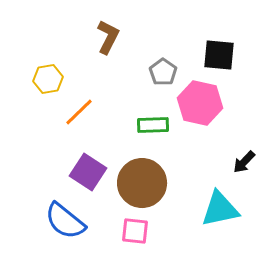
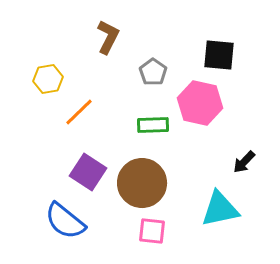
gray pentagon: moved 10 px left
pink square: moved 17 px right
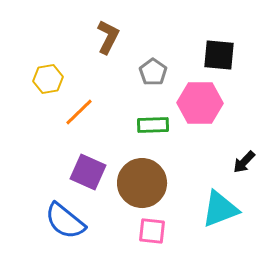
pink hexagon: rotated 12 degrees counterclockwise
purple square: rotated 9 degrees counterclockwise
cyan triangle: rotated 9 degrees counterclockwise
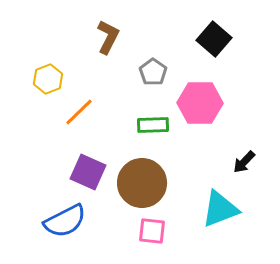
black square: moved 5 px left, 16 px up; rotated 36 degrees clockwise
yellow hexagon: rotated 12 degrees counterclockwise
blue semicircle: rotated 66 degrees counterclockwise
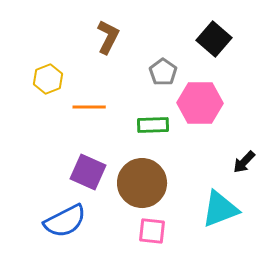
gray pentagon: moved 10 px right
orange line: moved 10 px right, 5 px up; rotated 44 degrees clockwise
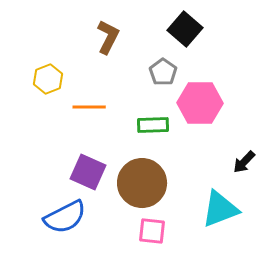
black square: moved 29 px left, 10 px up
blue semicircle: moved 4 px up
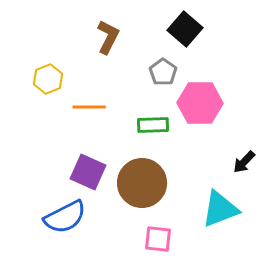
pink square: moved 6 px right, 8 px down
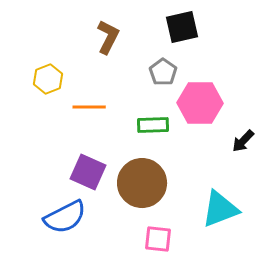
black square: moved 3 px left, 2 px up; rotated 36 degrees clockwise
black arrow: moved 1 px left, 21 px up
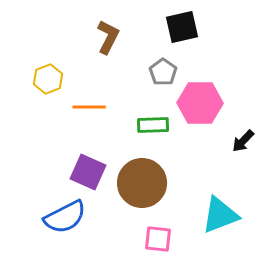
cyan triangle: moved 6 px down
